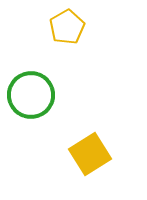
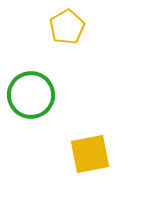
yellow square: rotated 21 degrees clockwise
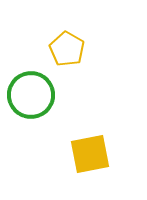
yellow pentagon: moved 22 px down; rotated 12 degrees counterclockwise
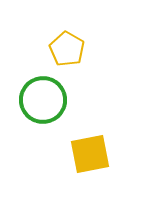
green circle: moved 12 px right, 5 px down
